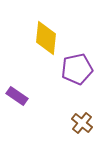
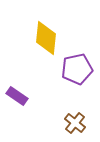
brown cross: moved 7 px left
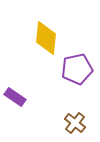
purple rectangle: moved 2 px left, 1 px down
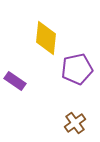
purple rectangle: moved 16 px up
brown cross: rotated 15 degrees clockwise
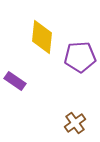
yellow diamond: moved 4 px left, 1 px up
purple pentagon: moved 3 px right, 12 px up; rotated 8 degrees clockwise
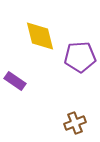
yellow diamond: moved 2 px left, 1 px up; rotated 20 degrees counterclockwise
brown cross: rotated 15 degrees clockwise
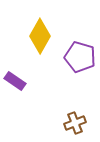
yellow diamond: rotated 44 degrees clockwise
purple pentagon: rotated 20 degrees clockwise
